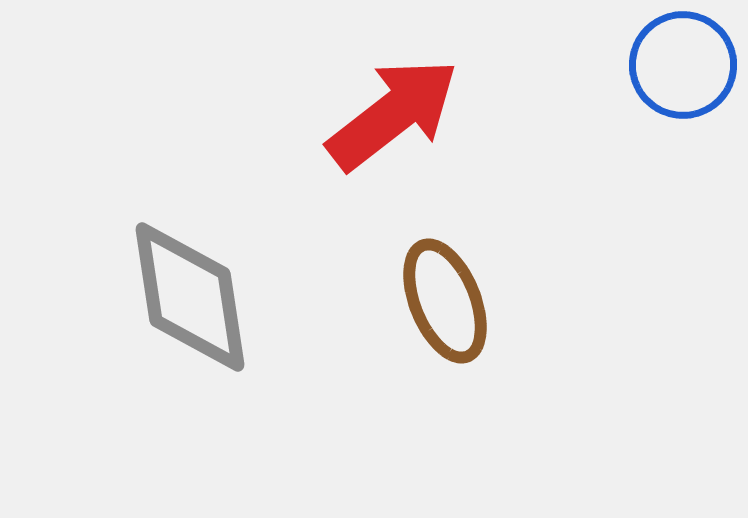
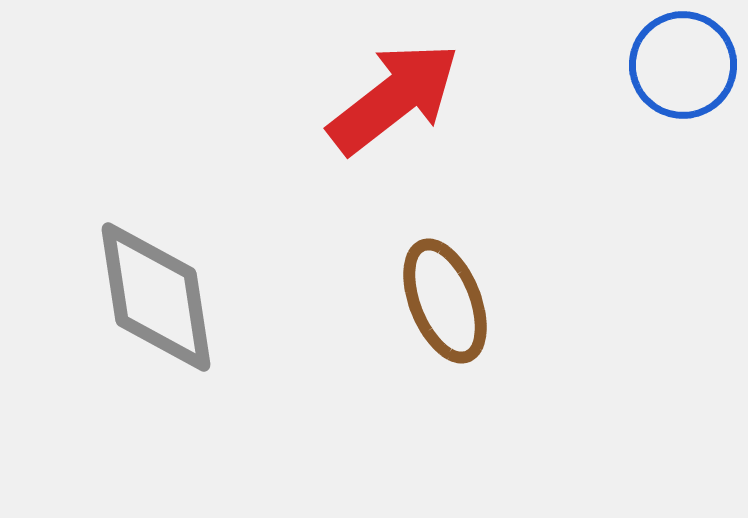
red arrow: moved 1 px right, 16 px up
gray diamond: moved 34 px left
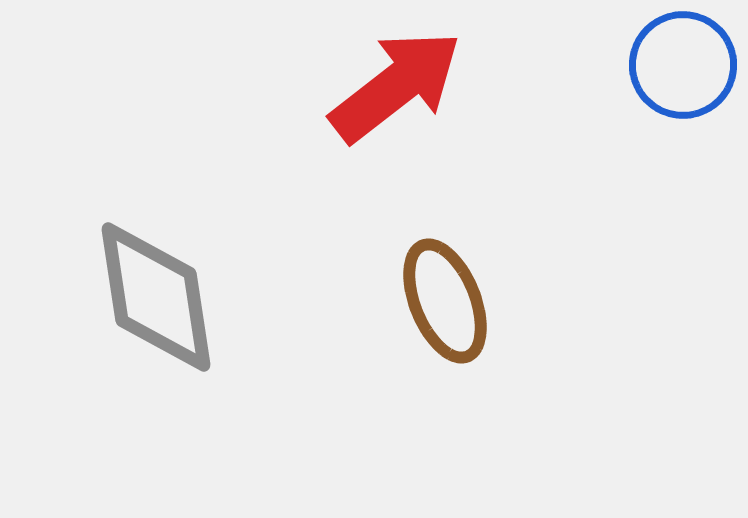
red arrow: moved 2 px right, 12 px up
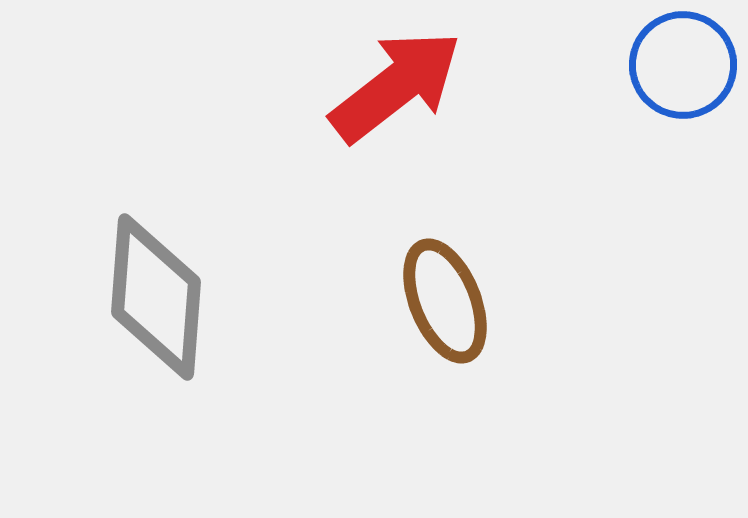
gray diamond: rotated 13 degrees clockwise
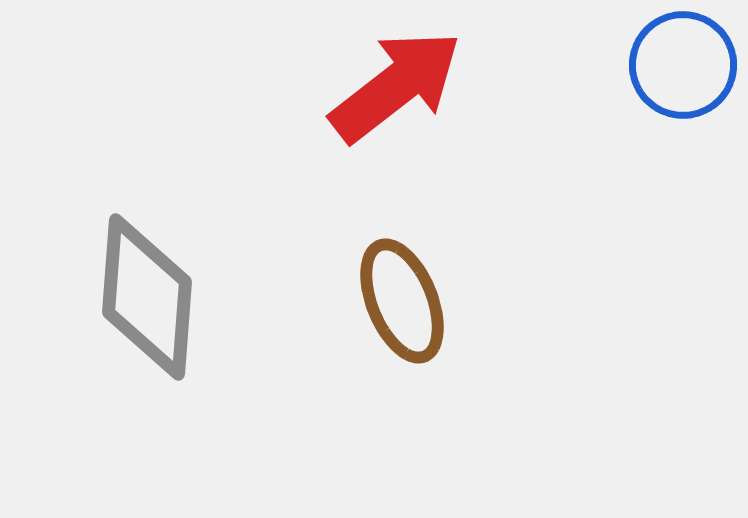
gray diamond: moved 9 px left
brown ellipse: moved 43 px left
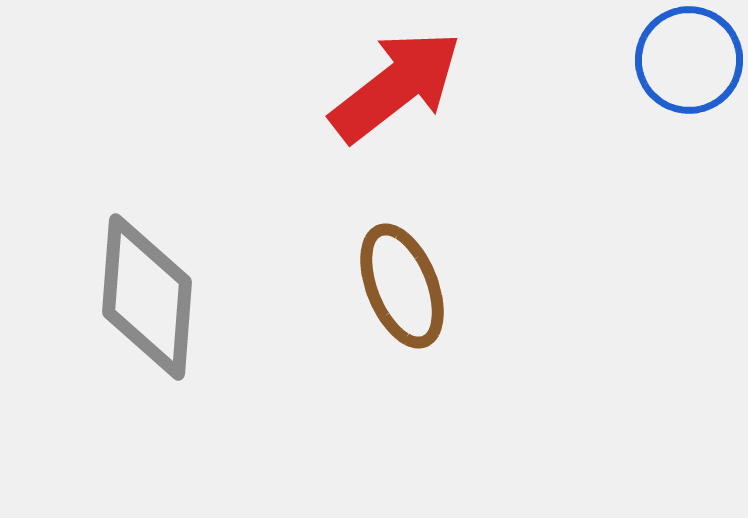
blue circle: moved 6 px right, 5 px up
brown ellipse: moved 15 px up
